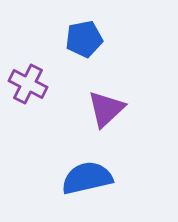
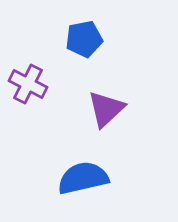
blue semicircle: moved 4 px left
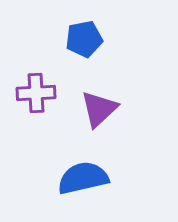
purple cross: moved 8 px right, 9 px down; rotated 30 degrees counterclockwise
purple triangle: moved 7 px left
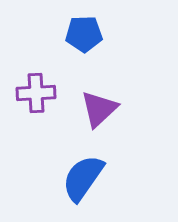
blue pentagon: moved 5 px up; rotated 9 degrees clockwise
blue semicircle: rotated 42 degrees counterclockwise
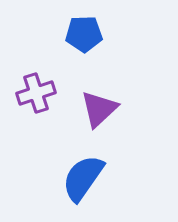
purple cross: rotated 15 degrees counterclockwise
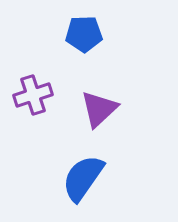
purple cross: moved 3 px left, 2 px down
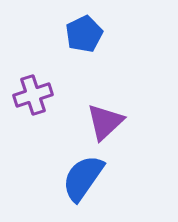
blue pentagon: rotated 24 degrees counterclockwise
purple triangle: moved 6 px right, 13 px down
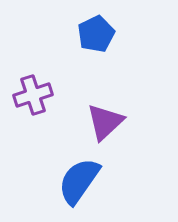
blue pentagon: moved 12 px right
blue semicircle: moved 4 px left, 3 px down
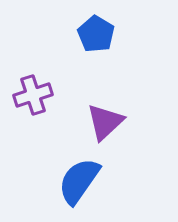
blue pentagon: rotated 15 degrees counterclockwise
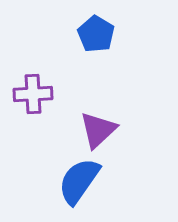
purple cross: moved 1 px up; rotated 15 degrees clockwise
purple triangle: moved 7 px left, 8 px down
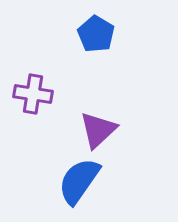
purple cross: rotated 12 degrees clockwise
